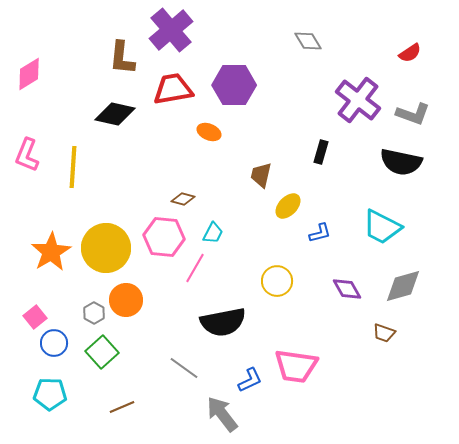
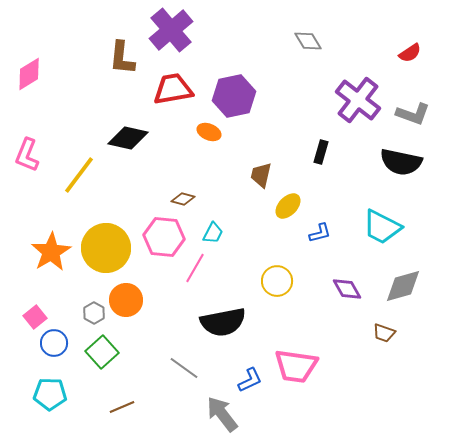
purple hexagon at (234, 85): moved 11 px down; rotated 12 degrees counterclockwise
black diamond at (115, 114): moved 13 px right, 24 px down
yellow line at (73, 167): moved 6 px right, 8 px down; rotated 33 degrees clockwise
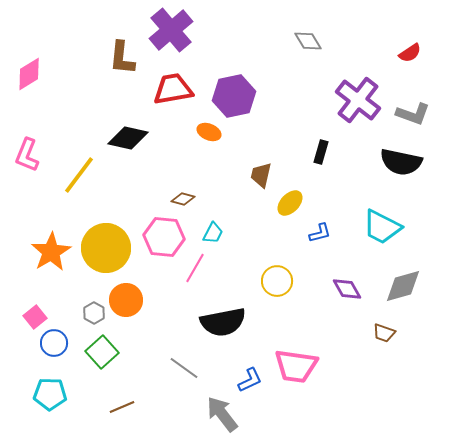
yellow ellipse at (288, 206): moved 2 px right, 3 px up
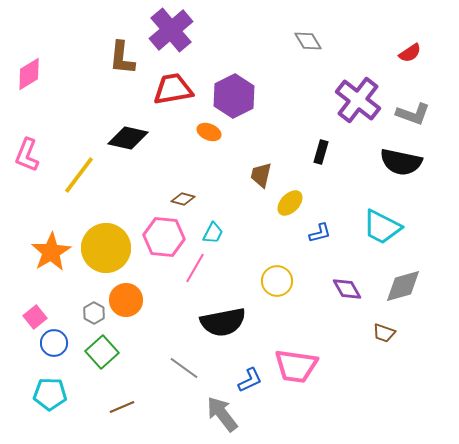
purple hexagon at (234, 96): rotated 15 degrees counterclockwise
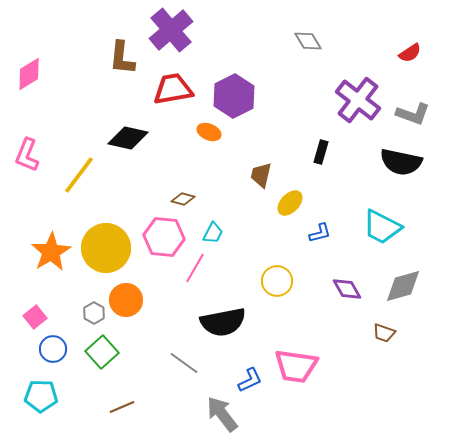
blue circle at (54, 343): moved 1 px left, 6 px down
gray line at (184, 368): moved 5 px up
cyan pentagon at (50, 394): moved 9 px left, 2 px down
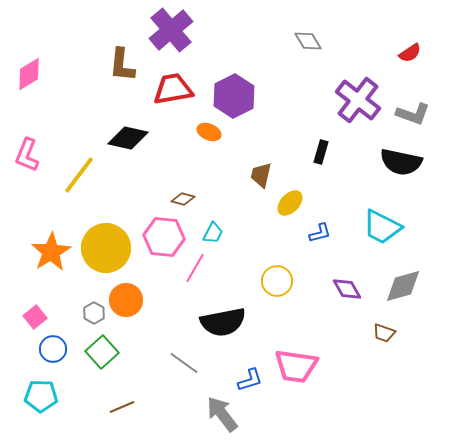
brown L-shape at (122, 58): moved 7 px down
blue L-shape at (250, 380): rotated 8 degrees clockwise
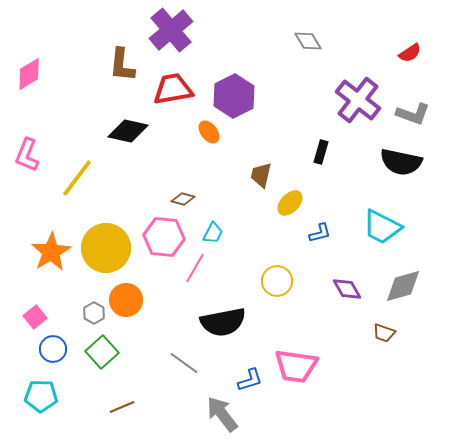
orange ellipse at (209, 132): rotated 30 degrees clockwise
black diamond at (128, 138): moved 7 px up
yellow line at (79, 175): moved 2 px left, 3 px down
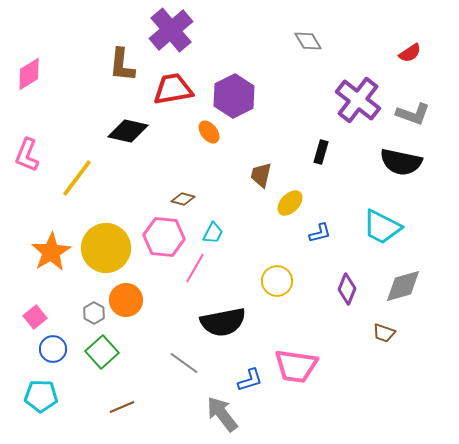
purple diamond at (347, 289): rotated 52 degrees clockwise
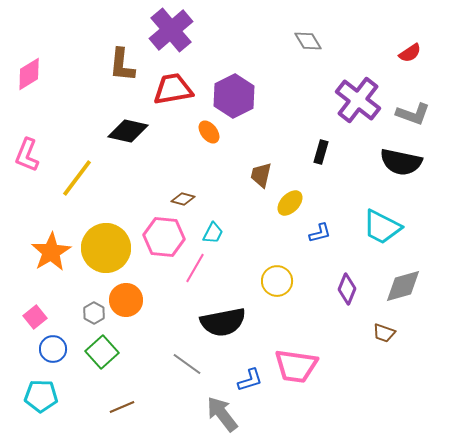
gray line at (184, 363): moved 3 px right, 1 px down
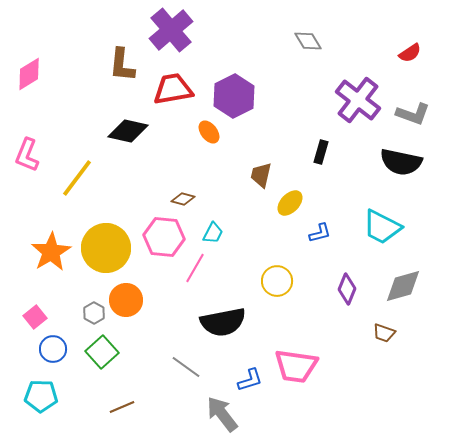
gray line at (187, 364): moved 1 px left, 3 px down
